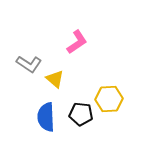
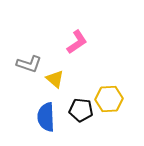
gray L-shape: rotated 15 degrees counterclockwise
black pentagon: moved 4 px up
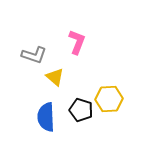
pink L-shape: rotated 35 degrees counterclockwise
gray L-shape: moved 5 px right, 9 px up
yellow triangle: moved 2 px up
black pentagon: rotated 10 degrees clockwise
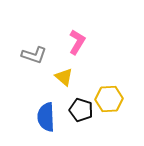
pink L-shape: rotated 10 degrees clockwise
yellow triangle: moved 9 px right
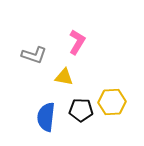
yellow triangle: rotated 30 degrees counterclockwise
yellow hexagon: moved 3 px right, 3 px down
black pentagon: rotated 15 degrees counterclockwise
blue semicircle: rotated 8 degrees clockwise
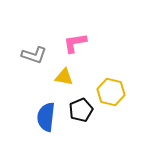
pink L-shape: moved 2 px left, 1 px down; rotated 130 degrees counterclockwise
yellow hexagon: moved 1 px left, 10 px up; rotated 16 degrees clockwise
black pentagon: rotated 25 degrees counterclockwise
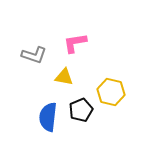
blue semicircle: moved 2 px right
